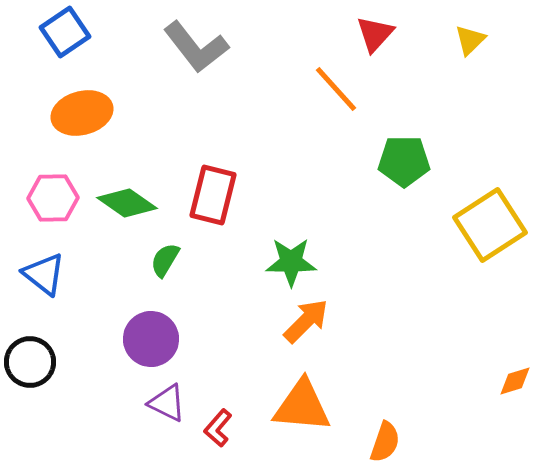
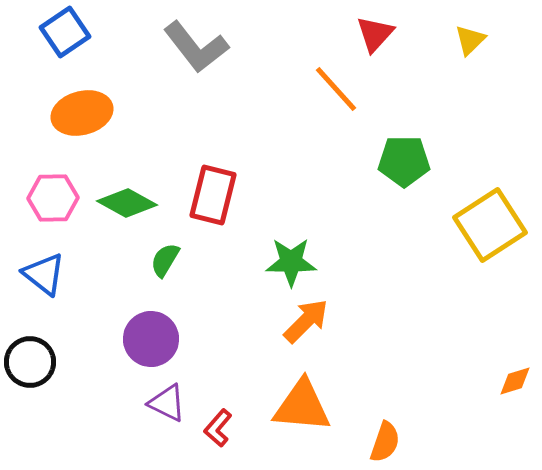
green diamond: rotated 6 degrees counterclockwise
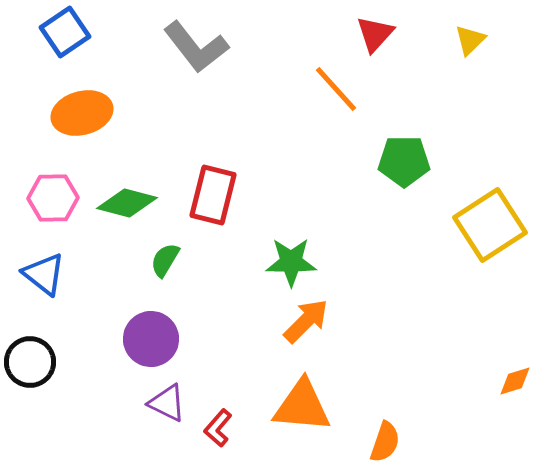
green diamond: rotated 14 degrees counterclockwise
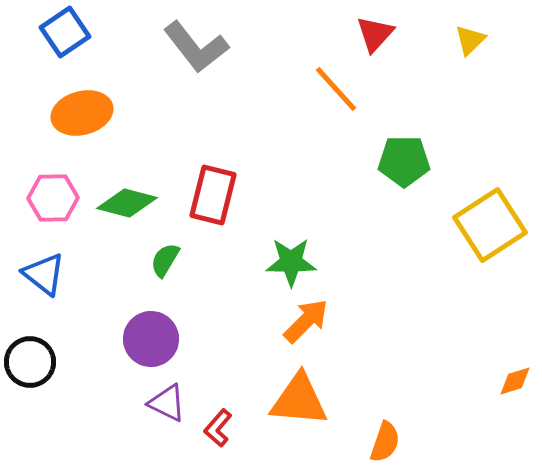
orange triangle: moved 3 px left, 6 px up
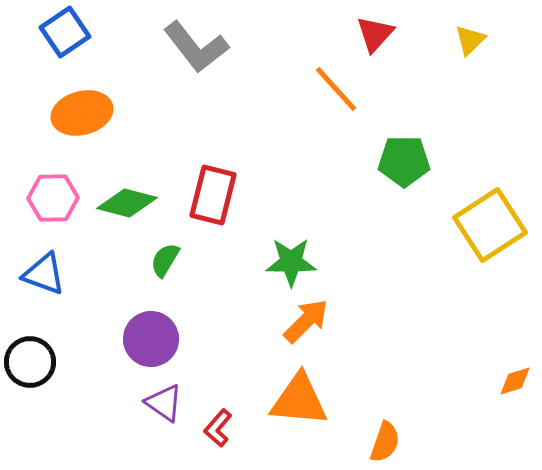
blue triangle: rotated 18 degrees counterclockwise
purple triangle: moved 3 px left; rotated 9 degrees clockwise
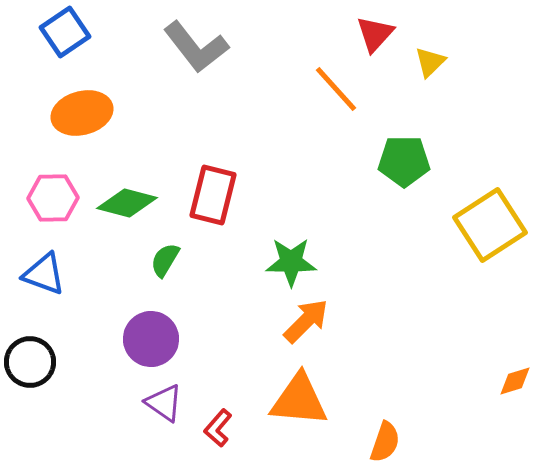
yellow triangle: moved 40 px left, 22 px down
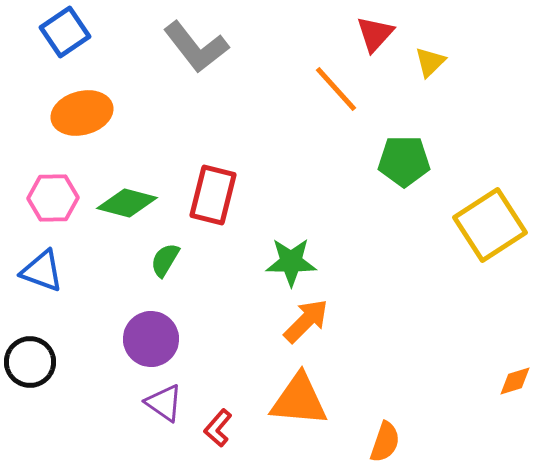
blue triangle: moved 2 px left, 3 px up
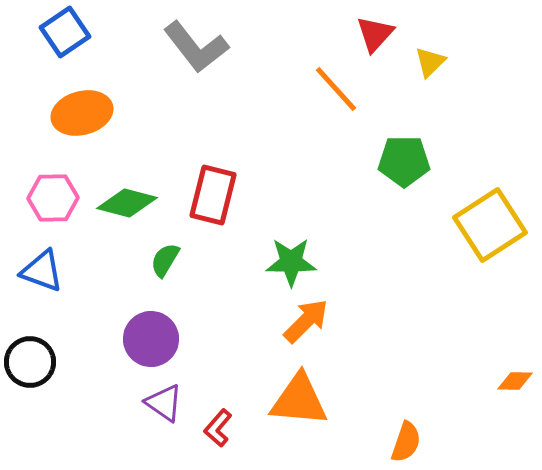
orange diamond: rotated 18 degrees clockwise
orange semicircle: moved 21 px right
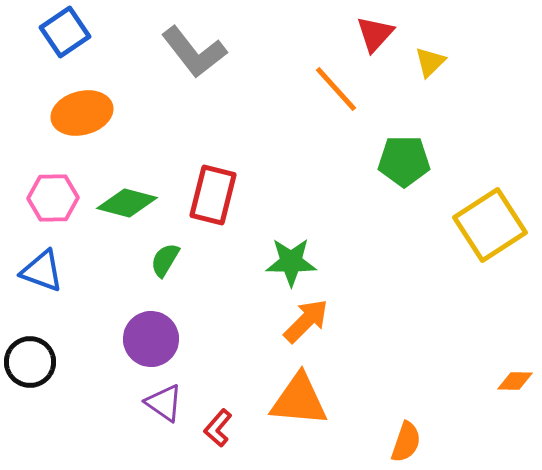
gray L-shape: moved 2 px left, 5 px down
